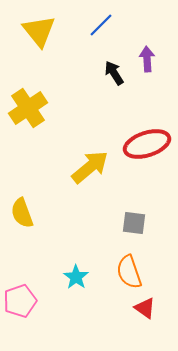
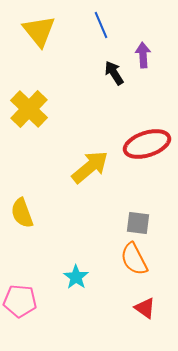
blue line: rotated 68 degrees counterclockwise
purple arrow: moved 4 px left, 4 px up
yellow cross: moved 1 px right, 1 px down; rotated 12 degrees counterclockwise
gray square: moved 4 px right
orange semicircle: moved 5 px right, 13 px up; rotated 8 degrees counterclockwise
pink pentagon: rotated 24 degrees clockwise
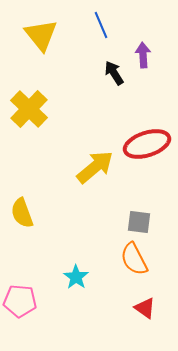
yellow triangle: moved 2 px right, 4 px down
yellow arrow: moved 5 px right
gray square: moved 1 px right, 1 px up
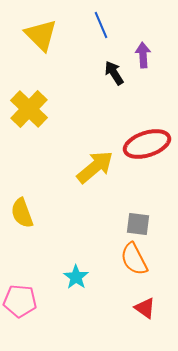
yellow triangle: rotated 6 degrees counterclockwise
gray square: moved 1 px left, 2 px down
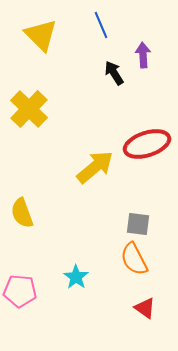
pink pentagon: moved 10 px up
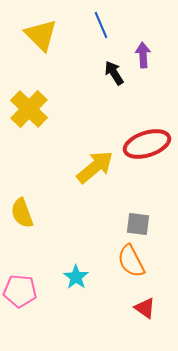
orange semicircle: moved 3 px left, 2 px down
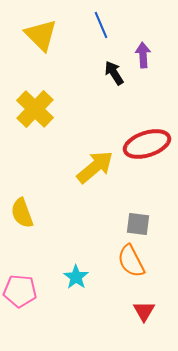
yellow cross: moved 6 px right
red triangle: moved 1 px left, 3 px down; rotated 25 degrees clockwise
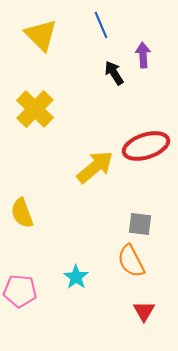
red ellipse: moved 1 px left, 2 px down
gray square: moved 2 px right
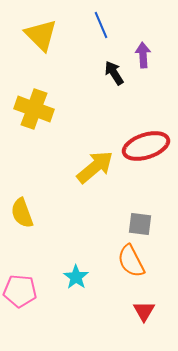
yellow cross: moved 1 px left; rotated 24 degrees counterclockwise
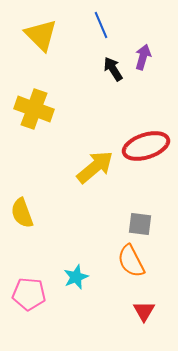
purple arrow: moved 2 px down; rotated 20 degrees clockwise
black arrow: moved 1 px left, 4 px up
cyan star: rotated 15 degrees clockwise
pink pentagon: moved 9 px right, 3 px down
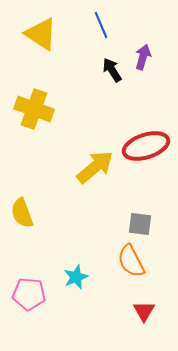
yellow triangle: moved 1 px up; rotated 12 degrees counterclockwise
black arrow: moved 1 px left, 1 px down
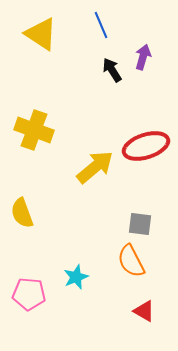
yellow cross: moved 21 px down
red triangle: rotated 30 degrees counterclockwise
